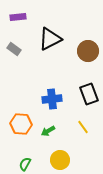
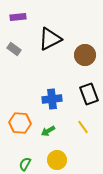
brown circle: moved 3 px left, 4 px down
orange hexagon: moved 1 px left, 1 px up
yellow circle: moved 3 px left
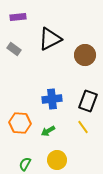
black rectangle: moved 1 px left, 7 px down; rotated 40 degrees clockwise
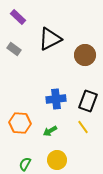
purple rectangle: rotated 49 degrees clockwise
blue cross: moved 4 px right
green arrow: moved 2 px right
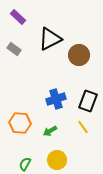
brown circle: moved 6 px left
blue cross: rotated 12 degrees counterclockwise
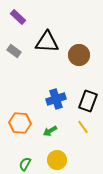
black triangle: moved 3 px left, 3 px down; rotated 30 degrees clockwise
gray rectangle: moved 2 px down
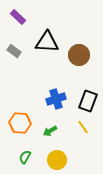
green semicircle: moved 7 px up
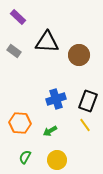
yellow line: moved 2 px right, 2 px up
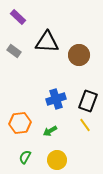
orange hexagon: rotated 10 degrees counterclockwise
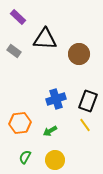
black triangle: moved 2 px left, 3 px up
brown circle: moved 1 px up
yellow circle: moved 2 px left
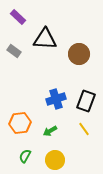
black rectangle: moved 2 px left
yellow line: moved 1 px left, 4 px down
green semicircle: moved 1 px up
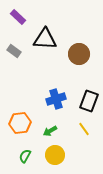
black rectangle: moved 3 px right
yellow circle: moved 5 px up
